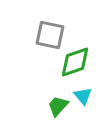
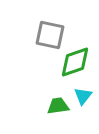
cyan triangle: rotated 18 degrees clockwise
green trapezoid: rotated 40 degrees clockwise
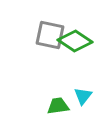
green diamond: moved 21 px up; rotated 52 degrees clockwise
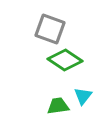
gray square: moved 6 px up; rotated 8 degrees clockwise
green diamond: moved 10 px left, 19 px down
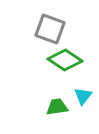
green trapezoid: moved 1 px left, 1 px down
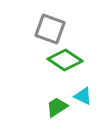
cyan triangle: rotated 42 degrees counterclockwise
green trapezoid: rotated 25 degrees counterclockwise
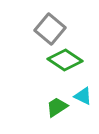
gray square: rotated 20 degrees clockwise
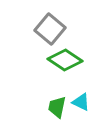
cyan triangle: moved 2 px left, 6 px down
green trapezoid: rotated 45 degrees counterclockwise
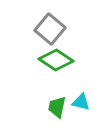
green diamond: moved 9 px left
cyan triangle: rotated 12 degrees counterclockwise
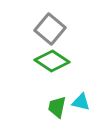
green diamond: moved 4 px left, 1 px down
